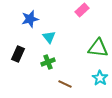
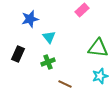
cyan star: moved 2 px up; rotated 21 degrees clockwise
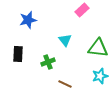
blue star: moved 2 px left, 1 px down
cyan triangle: moved 16 px right, 3 px down
black rectangle: rotated 21 degrees counterclockwise
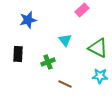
green triangle: rotated 20 degrees clockwise
cyan star: rotated 21 degrees clockwise
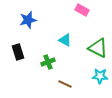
pink rectangle: rotated 72 degrees clockwise
cyan triangle: rotated 24 degrees counterclockwise
black rectangle: moved 2 px up; rotated 21 degrees counterclockwise
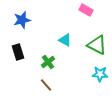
pink rectangle: moved 4 px right
blue star: moved 6 px left
green triangle: moved 1 px left, 3 px up
green cross: rotated 16 degrees counterclockwise
cyan star: moved 2 px up
brown line: moved 19 px left, 1 px down; rotated 24 degrees clockwise
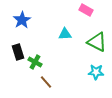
blue star: rotated 18 degrees counterclockwise
cyan triangle: moved 6 px up; rotated 32 degrees counterclockwise
green triangle: moved 3 px up
green cross: moved 13 px left; rotated 24 degrees counterclockwise
cyan star: moved 4 px left, 2 px up
brown line: moved 3 px up
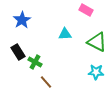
black rectangle: rotated 14 degrees counterclockwise
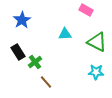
green cross: rotated 24 degrees clockwise
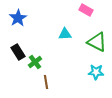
blue star: moved 4 px left, 2 px up
brown line: rotated 32 degrees clockwise
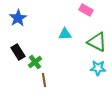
cyan star: moved 2 px right, 4 px up
brown line: moved 2 px left, 2 px up
